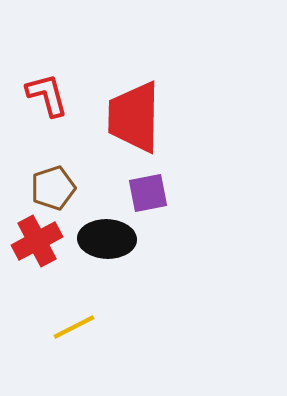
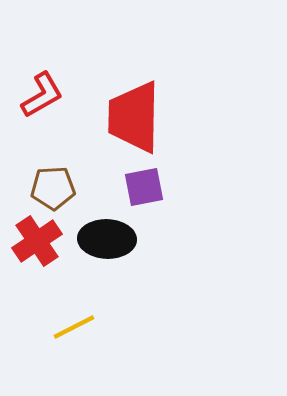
red L-shape: moved 5 px left; rotated 75 degrees clockwise
brown pentagon: rotated 15 degrees clockwise
purple square: moved 4 px left, 6 px up
red cross: rotated 6 degrees counterclockwise
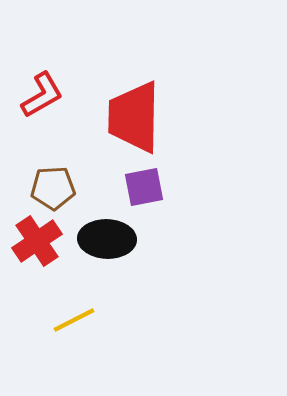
yellow line: moved 7 px up
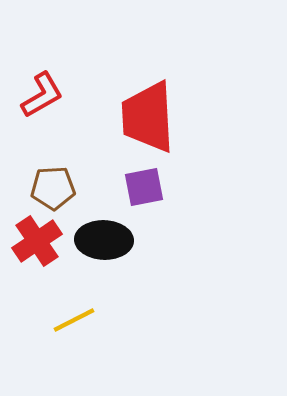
red trapezoid: moved 14 px right; rotated 4 degrees counterclockwise
black ellipse: moved 3 px left, 1 px down
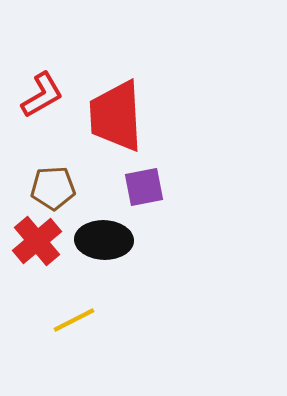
red trapezoid: moved 32 px left, 1 px up
red cross: rotated 6 degrees counterclockwise
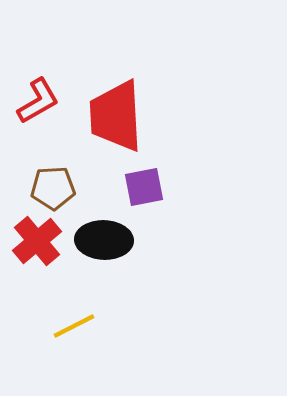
red L-shape: moved 4 px left, 6 px down
yellow line: moved 6 px down
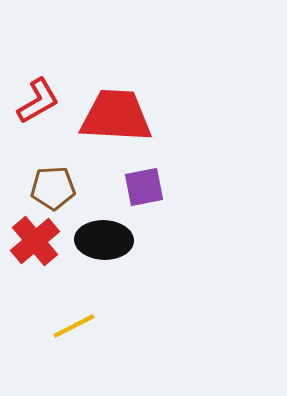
red trapezoid: rotated 96 degrees clockwise
red cross: moved 2 px left
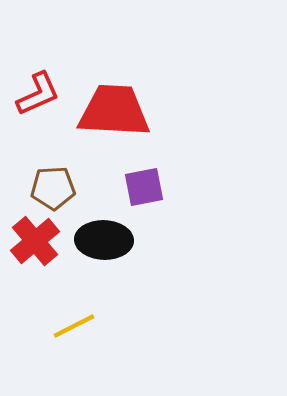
red L-shape: moved 7 px up; rotated 6 degrees clockwise
red trapezoid: moved 2 px left, 5 px up
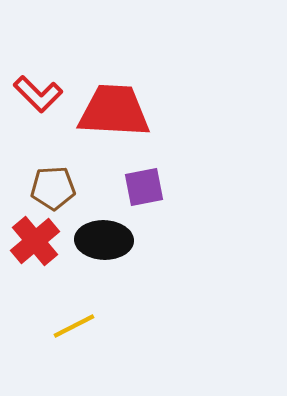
red L-shape: rotated 69 degrees clockwise
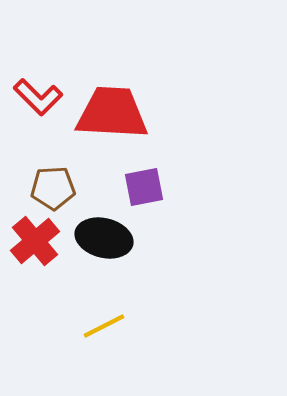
red L-shape: moved 3 px down
red trapezoid: moved 2 px left, 2 px down
black ellipse: moved 2 px up; rotated 12 degrees clockwise
yellow line: moved 30 px right
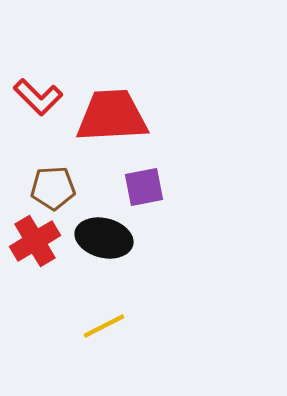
red trapezoid: moved 3 px down; rotated 6 degrees counterclockwise
red cross: rotated 9 degrees clockwise
